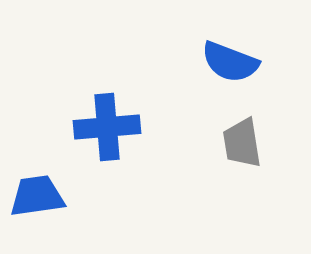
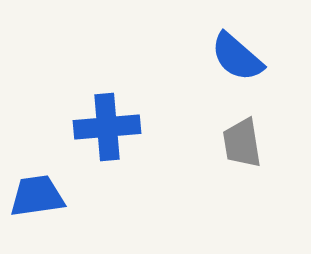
blue semicircle: moved 7 px right, 5 px up; rotated 20 degrees clockwise
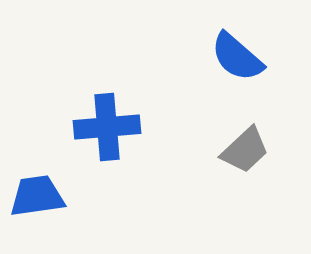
gray trapezoid: moved 3 px right, 7 px down; rotated 124 degrees counterclockwise
